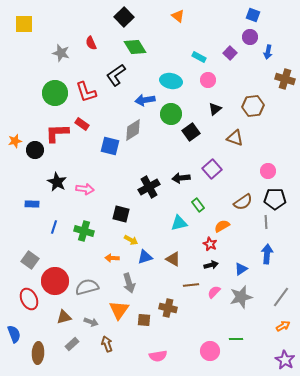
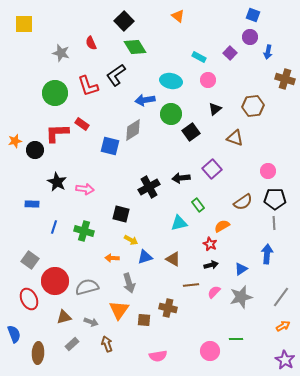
black square at (124, 17): moved 4 px down
red L-shape at (86, 92): moved 2 px right, 6 px up
gray line at (266, 222): moved 8 px right, 1 px down
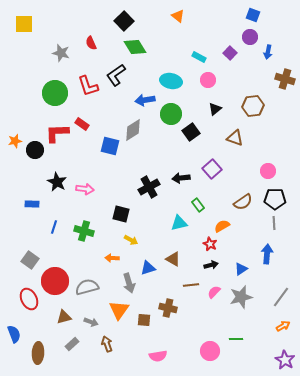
blue triangle at (145, 257): moved 3 px right, 11 px down
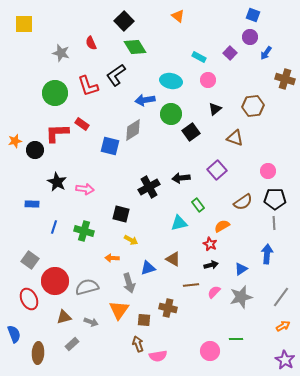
blue arrow at (268, 52): moved 2 px left, 1 px down; rotated 24 degrees clockwise
purple square at (212, 169): moved 5 px right, 1 px down
brown arrow at (107, 344): moved 31 px right
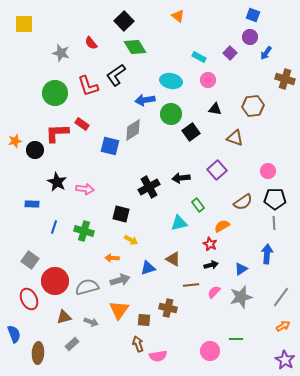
red semicircle at (91, 43): rotated 16 degrees counterclockwise
black triangle at (215, 109): rotated 48 degrees clockwise
gray arrow at (129, 283): moved 9 px left, 3 px up; rotated 90 degrees counterclockwise
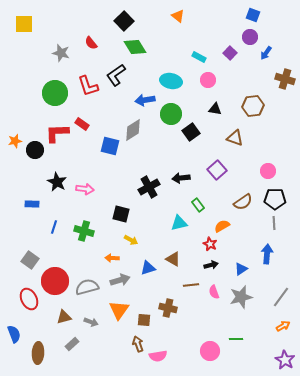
pink semicircle at (214, 292): rotated 64 degrees counterclockwise
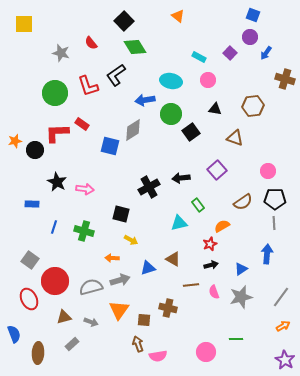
red star at (210, 244): rotated 24 degrees clockwise
gray semicircle at (87, 287): moved 4 px right
pink circle at (210, 351): moved 4 px left, 1 px down
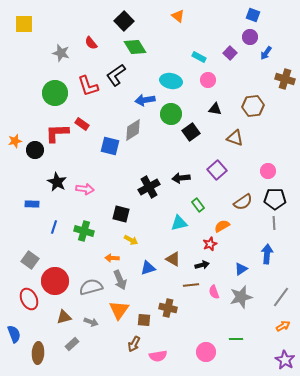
black arrow at (211, 265): moved 9 px left
gray arrow at (120, 280): rotated 84 degrees clockwise
brown arrow at (138, 344): moved 4 px left; rotated 133 degrees counterclockwise
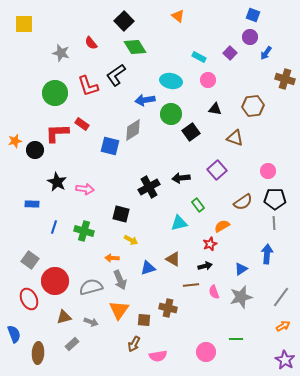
black arrow at (202, 265): moved 3 px right, 1 px down
